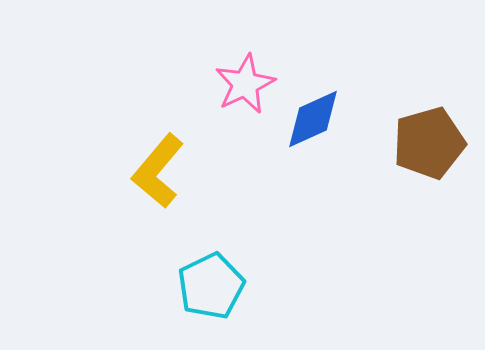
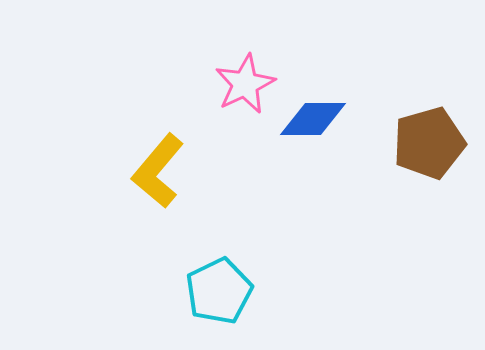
blue diamond: rotated 24 degrees clockwise
cyan pentagon: moved 8 px right, 5 px down
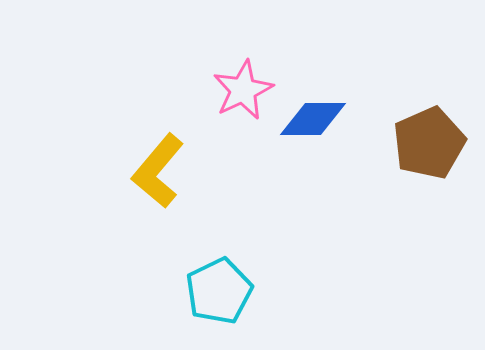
pink star: moved 2 px left, 6 px down
brown pentagon: rotated 8 degrees counterclockwise
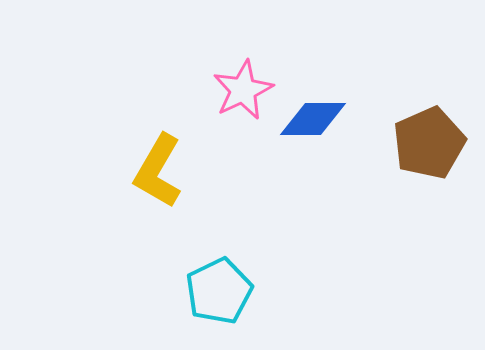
yellow L-shape: rotated 10 degrees counterclockwise
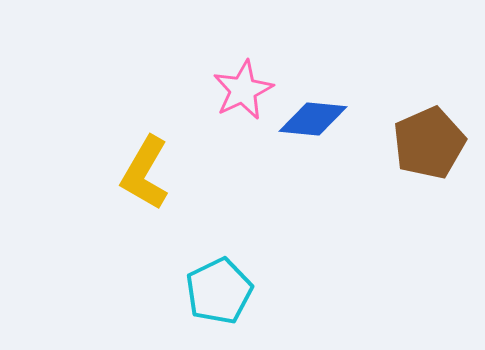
blue diamond: rotated 6 degrees clockwise
yellow L-shape: moved 13 px left, 2 px down
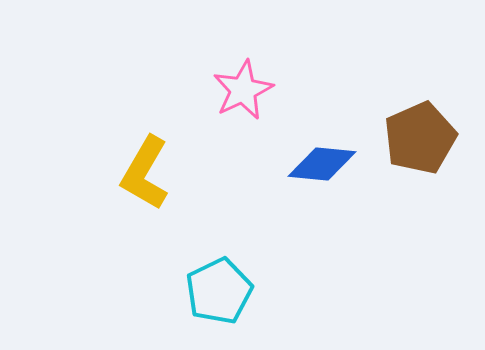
blue diamond: moved 9 px right, 45 px down
brown pentagon: moved 9 px left, 5 px up
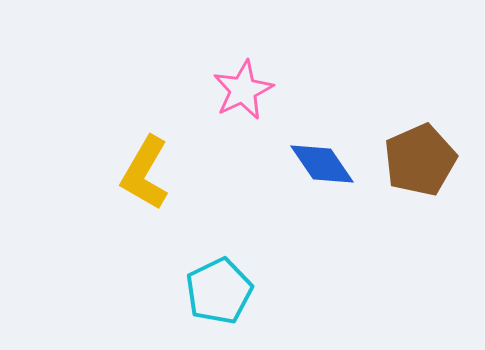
brown pentagon: moved 22 px down
blue diamond: rotated 50 degrees clockwise
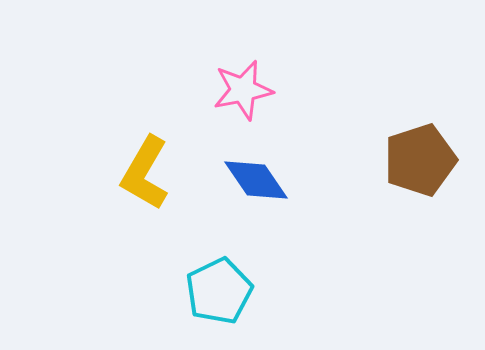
pink star: rotated 14 degrees clockwise
brown pentagon: rotated 6 degrees clockwise
blue diamond: moved 66 px left, 16 px down
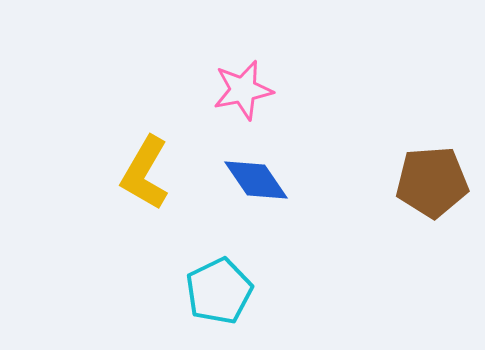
brown pentagon: moved 12 px right, 22 px down; rotated 14 degrees clockwise
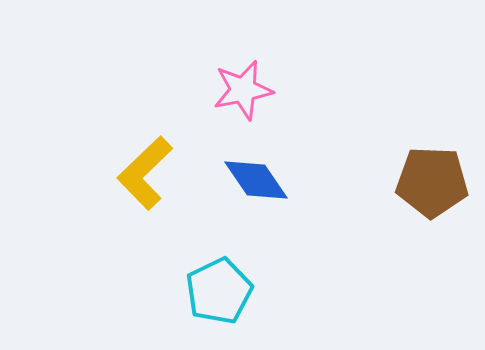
yellow L-shape: rotated 16 degrees clockwise
brown pentagon: rotated 6 degrees clockwise
